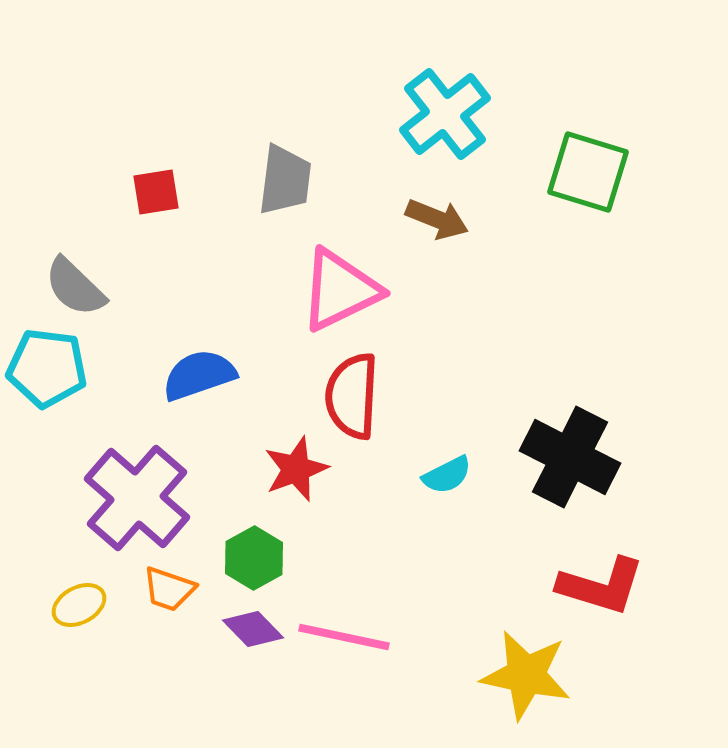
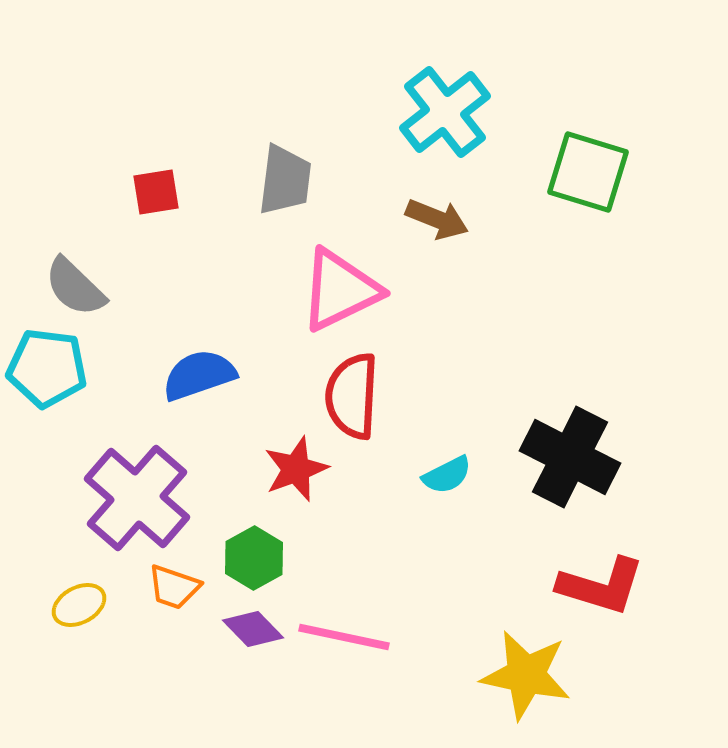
cyan cross: moved 2 px up
orange trapezoid: moved 5 px right, 2 px up
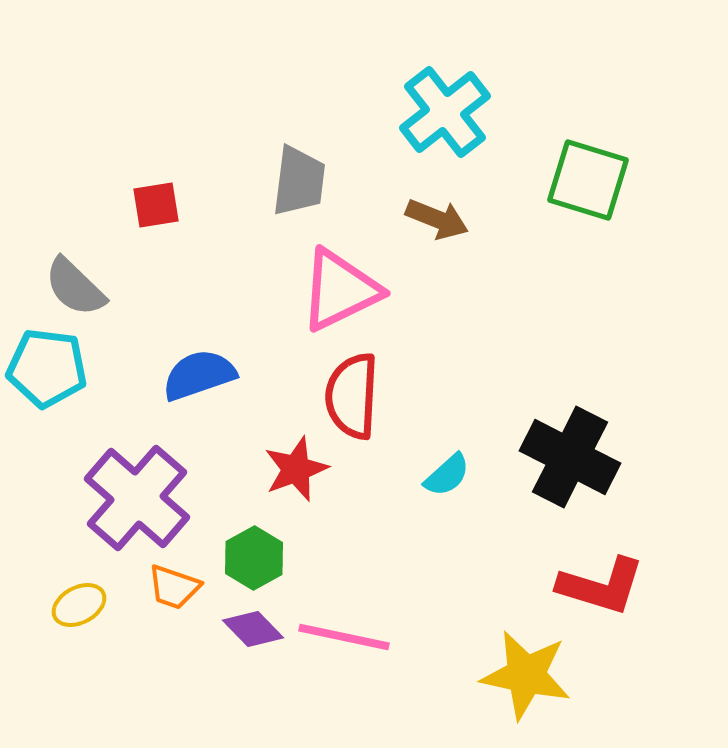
green square: moved 8 px down
gray trapezoid: moved 14 px right, 1 px down
red square: moved 13 px down
cyan semicircle: rotated 15 degrees counterclockwise
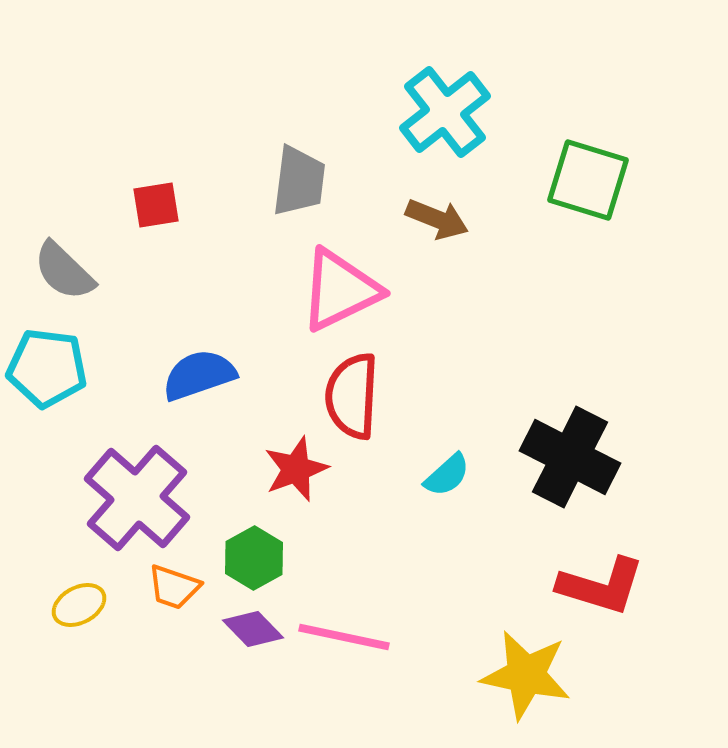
gray semicircle: moved 11 px left, 16 px up
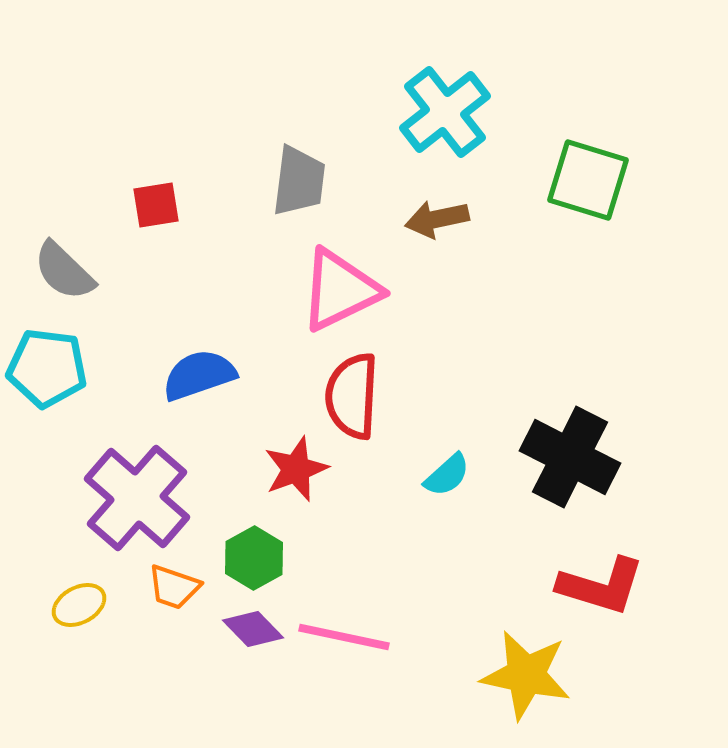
brown arrow: rotated 146 degrees clockwise
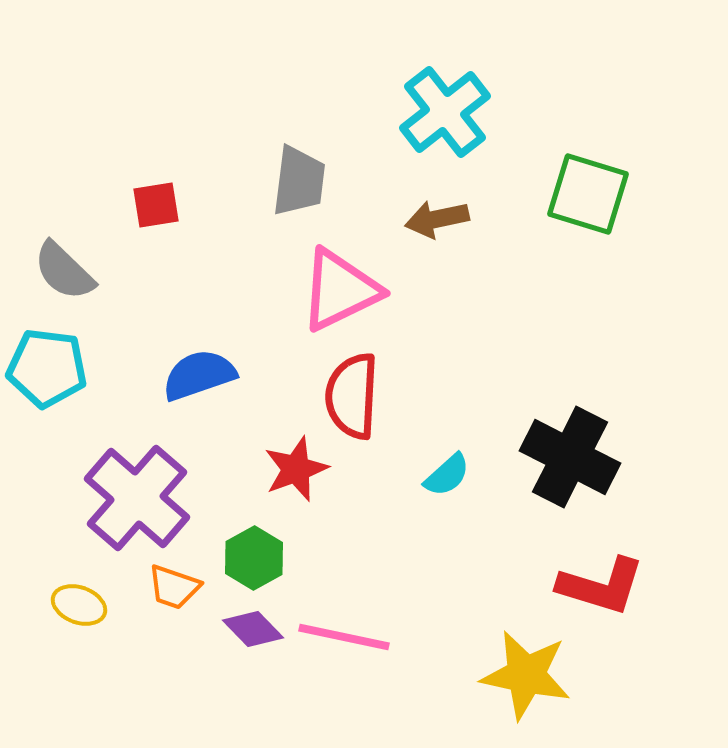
green square: moved 14 px down
yellow ellipse: rotated 48 degrees clockwise
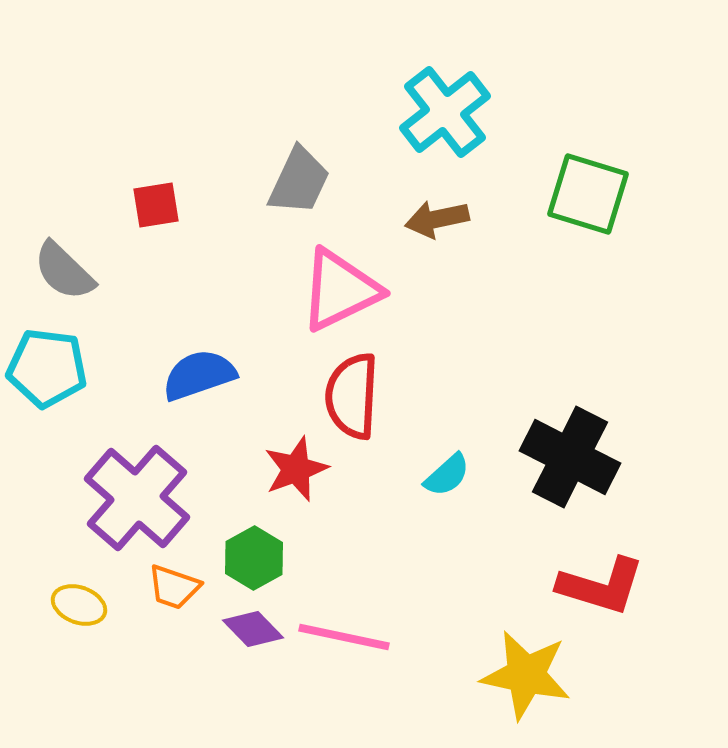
gray trapezoid: rotated 18 degrees clockwise
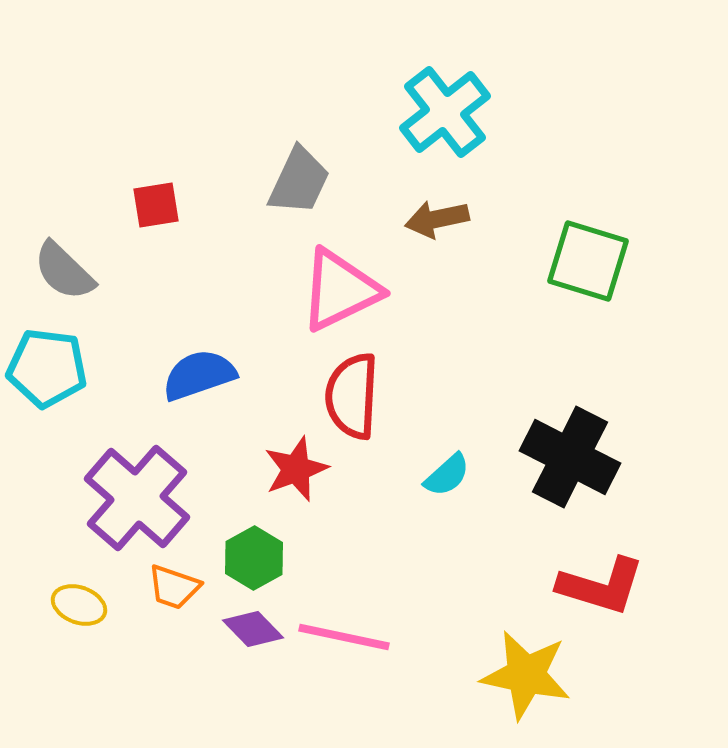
green square: moved 67 px down
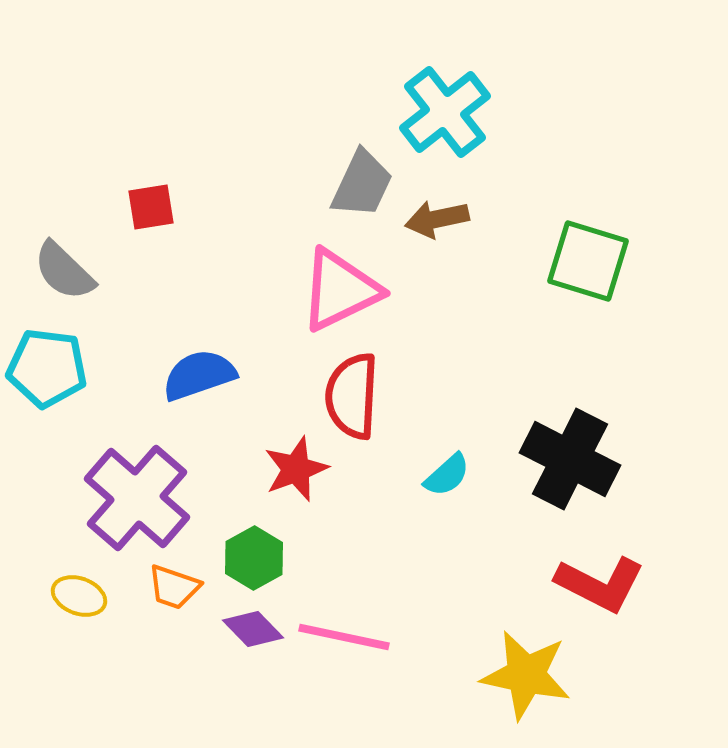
gray trapezoid: moved 63 px right, 3 px down
red square: moved 5 px left, 2 px down
black cross: moved 2 px down
red L-shape: moved 1 px left, 2 px up; rotated 10 degrees clockwise
yellow ellipse: moved 9 px up
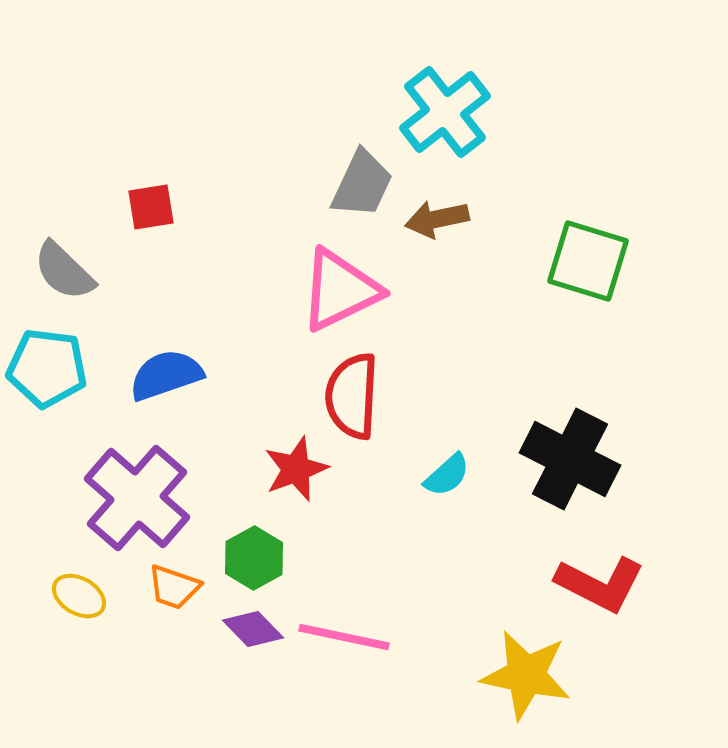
blue semicircle: moved 33 px left
yellow ellipse: rotated 10 degrees clockwise
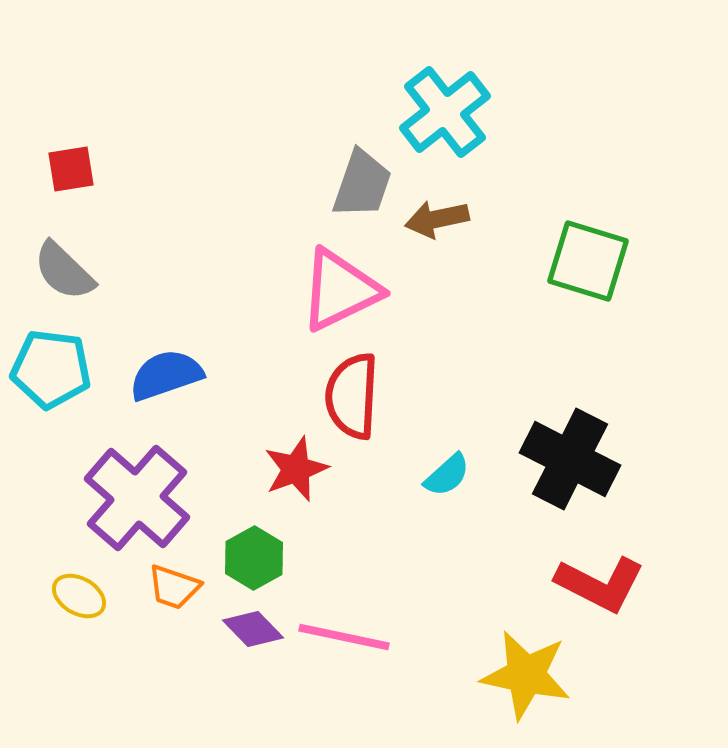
gray trapezoid: rotated 6 degrees counterclockwise
red square: moved 80 px left, 38 px up
cyan pentagon: moved 4 px right, 1 px down
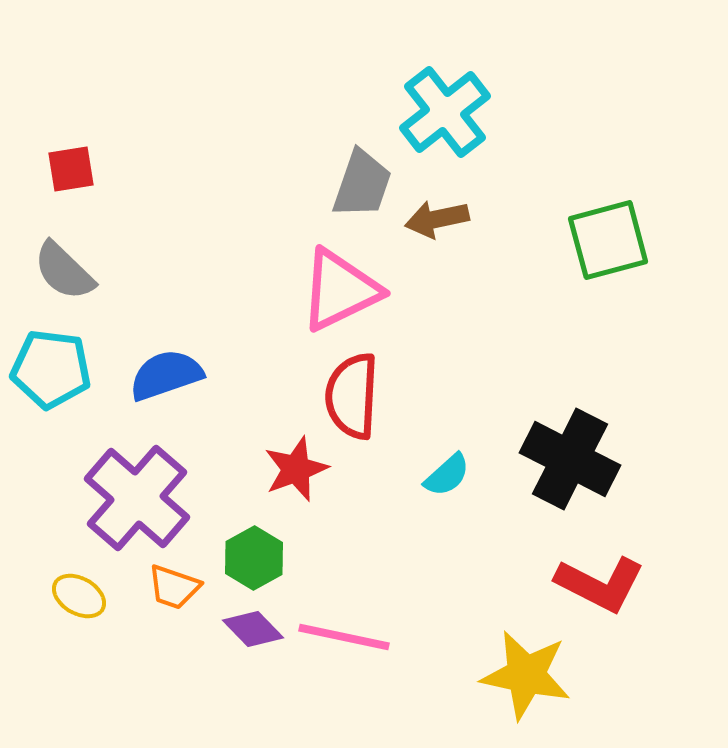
green square: moved 20 px right, 21 px up; rotated 32 degrees counterclockwise
